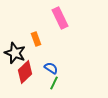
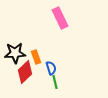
orange rectangle: moved 18 px down
black star: rotated 25 degrees counterclockwise
blue semicircle: rotated 40 degrees clockwise
green line: moved 1 px right, 1 px up; rotated 40 degrees counterclockwise
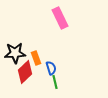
orange rectangle: moved 1 px down
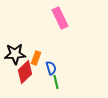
black star: moved 1 px down
orange rectangle: rotated 40 degrees clockwise
green line: moved 1 px right
